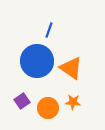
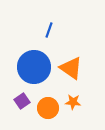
blue circle: moved 3 px left, 6 px down
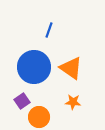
orange circle: moved 9 px left, 9 px down
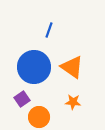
orange triangle: moved 1 px right, 1 px up
purple square: moved 2 px up
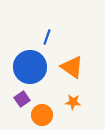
blue line: moved 2 px left, 7 px down
blue circle: moved 4 px left
orange circle: moved 3 px right, 2 px up
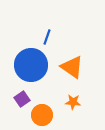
blue circle: moved 1 px right, 2 px up
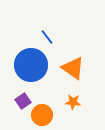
blue line: rotated 56 degrees counterclockwise
orange triangle: moved 1 px right, 1 px down
purple square: moved 1 px right, 2 px down
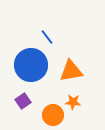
orange triangle: moved 2 px left, 3 px down; rotated 45 degrees counterclockwise
orange circle: moved 11 px right
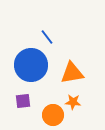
orange triangle: moved 1 px right, 2 px down
purple square: rotated 28 degrees clockwise
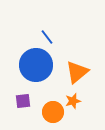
blue circle: moved 5 px right
orange triangle: moved 5 px right, 1 px up; rotated 30 degrees counterclockwise
orange star: moved 1 px up; rotated 21 degrees counterclockwise
orange circle: moved 3 px up
